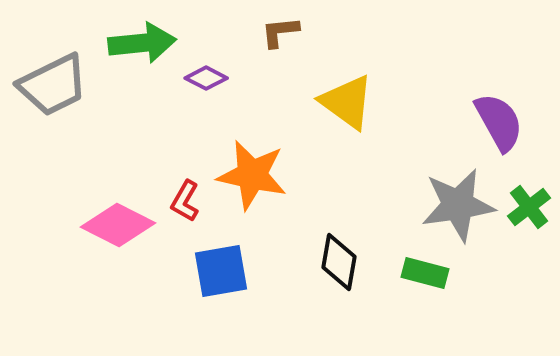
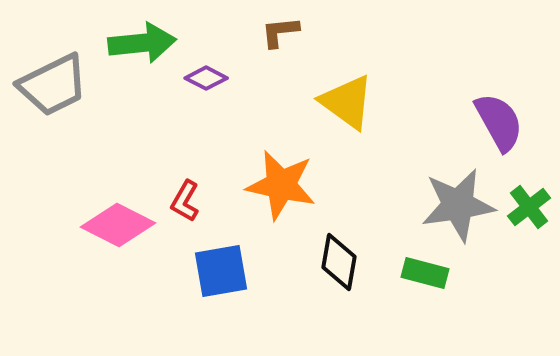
orange star: moved 29 px right, 10 px down
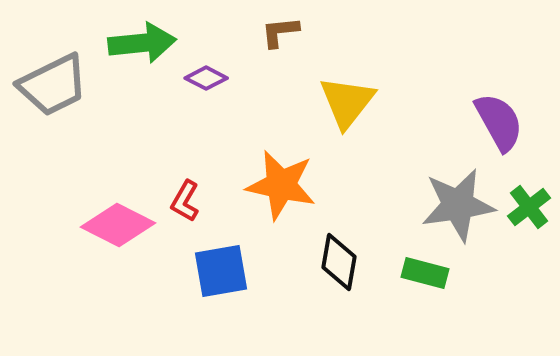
yellow triangle: rotated 32 degrees clockwise
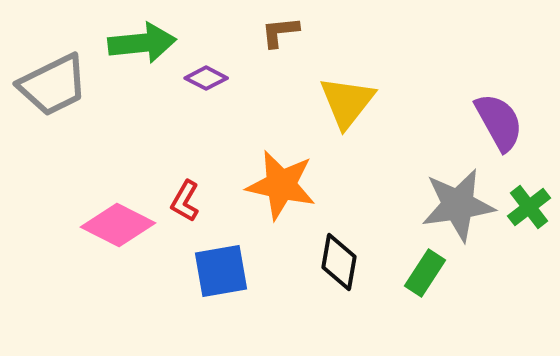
green rectangle: rotated 72 degrees counterclockwise
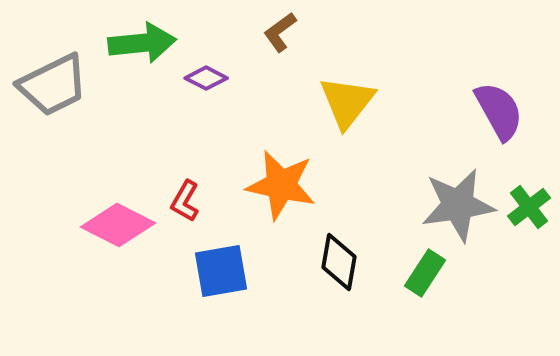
brown L-shape: rotated 30 degrees counterclockwise
purple semicircle: moved 11 px up
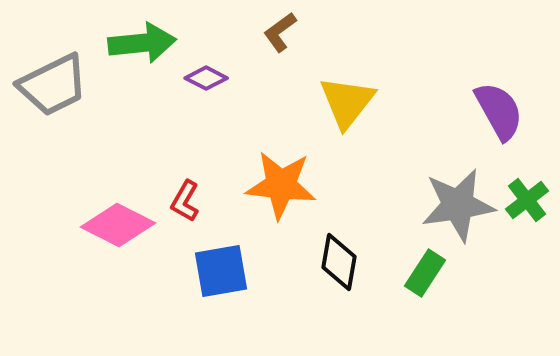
orange star: rotated 6 degrees counterclockwise
green cross: moved 2 px left, 7 px up
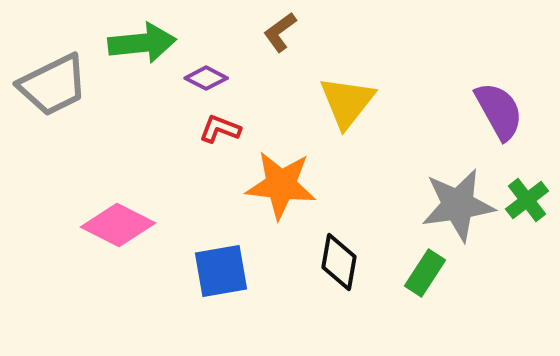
red L-shape: moved 35 px right, 72 px up; rotated 81 degrees clockwise
